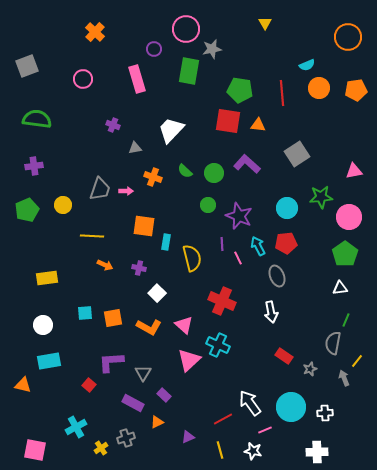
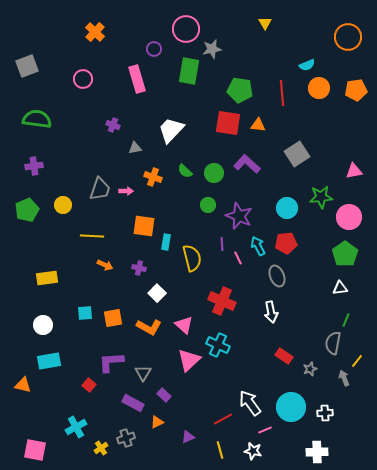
red square at (228, 121): moved 2 px down
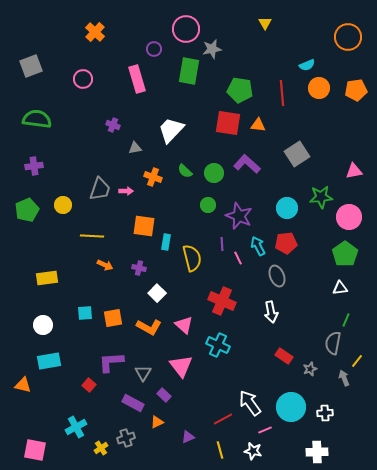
gray square at (27, 66): moved 4 px right
pink triangle at (189, 360): moved 8 px left, 6 px down; rotated 25 degrees counterclockwise
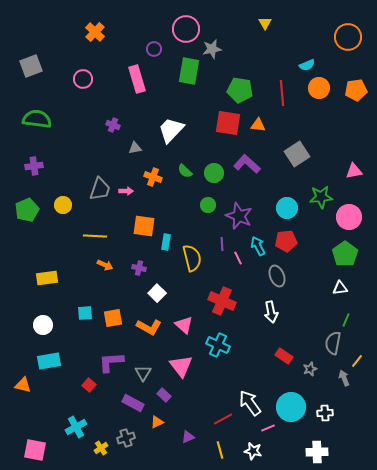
yellow line at (92, 236): moved 3 px right
red pentagon at (286, 243): moved 2 px up
pink line at (265, 430): moved 3 px right, 2 px up
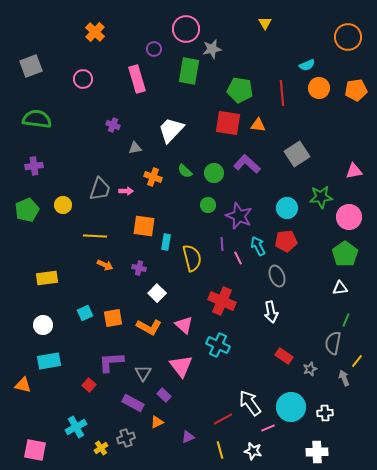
cyan square at (85, 313): rotated 21 degrees counterclockwise
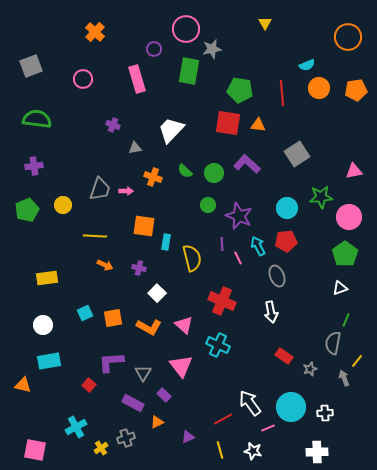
white triangle at (340, 288): rotated 14 degrees counterclockwise
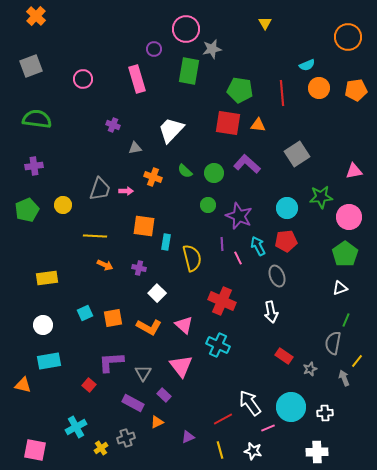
orange cross at (95, 32): moved 59 px left, 16 px up
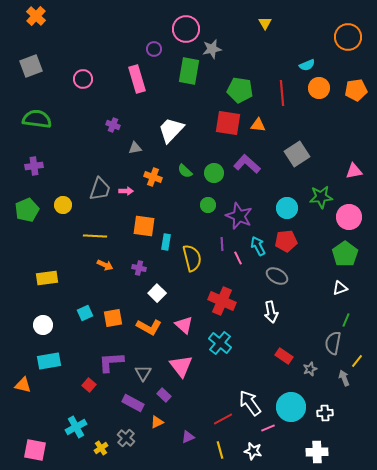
gray ellipse at (277, 276): rotated 40 degrees counterclockwise
cyan cross at (218, 345): moved 2 px right, 2 px up; rotated 15 degrees clockwise
gray cross at (126, 438): rotated 30 degrees counterclockwise
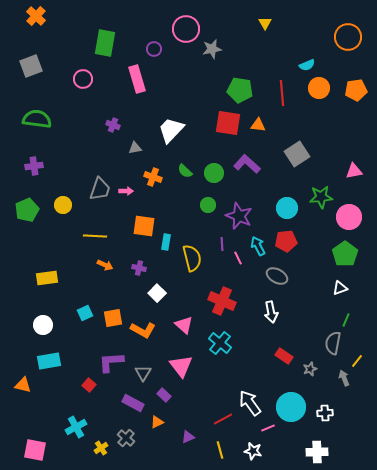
green rectangle at (189, 71): moved 84 px left, 28 px up
orange L-shape at (149, 327): moved 6 px left, 3 px down
